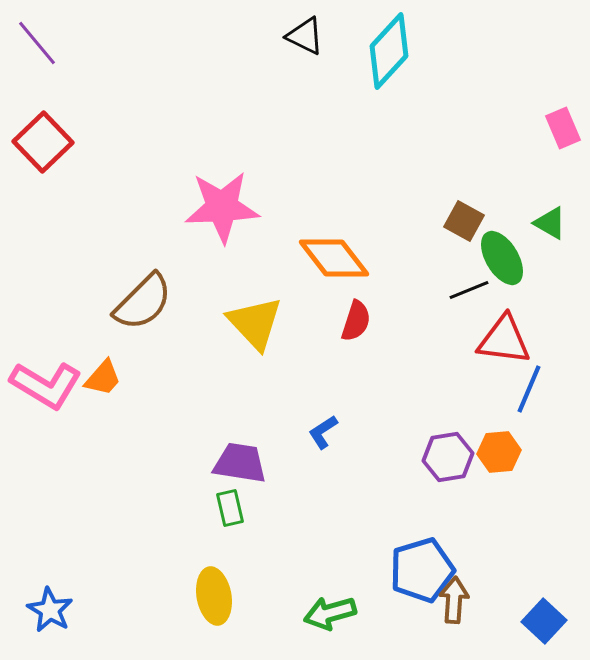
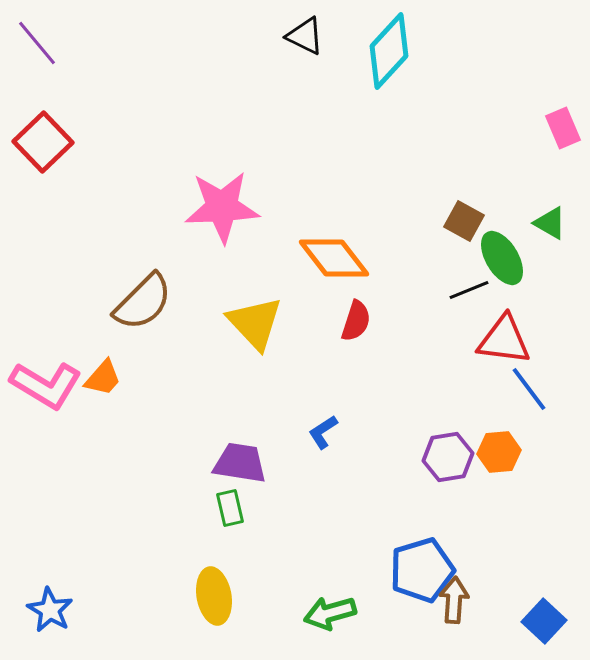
blue line: rotated 60 degrees counterclockwise
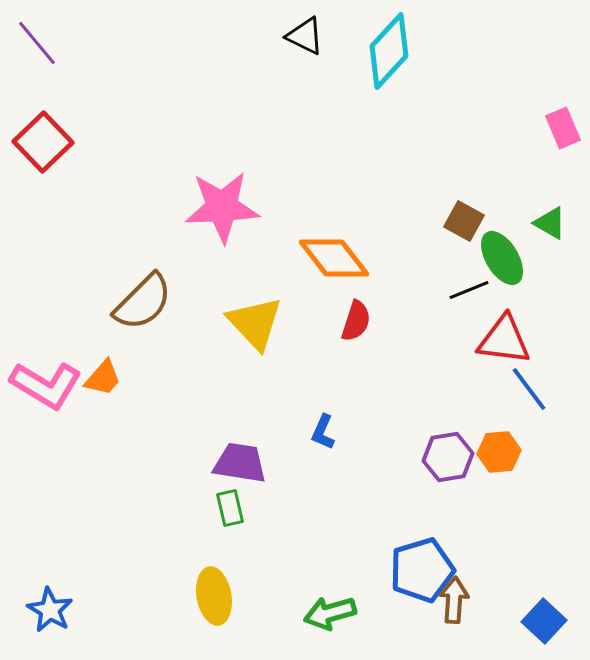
blue L-shape: rotated 33 degrees counterclockwise
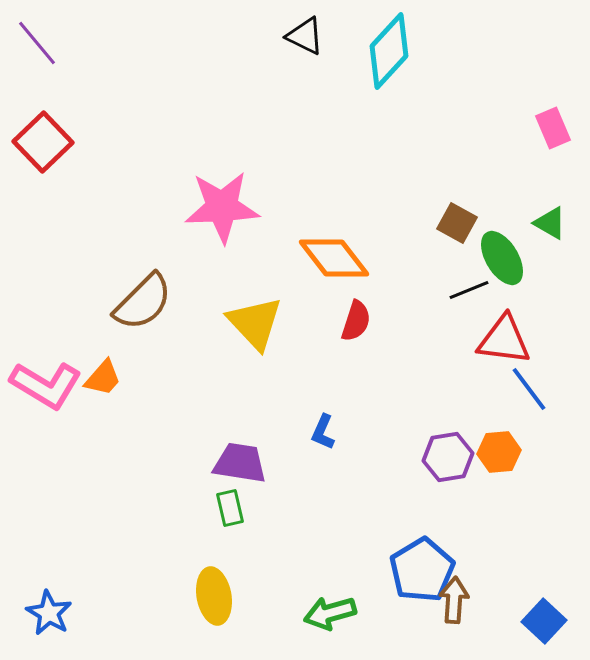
pink rectangle: moved 10 px left
brown square: moved 7 px left, 2 px down
blue pentagon: rotated 14 degrees counterclockwise
blue star: moved 1 px left, 3 px down
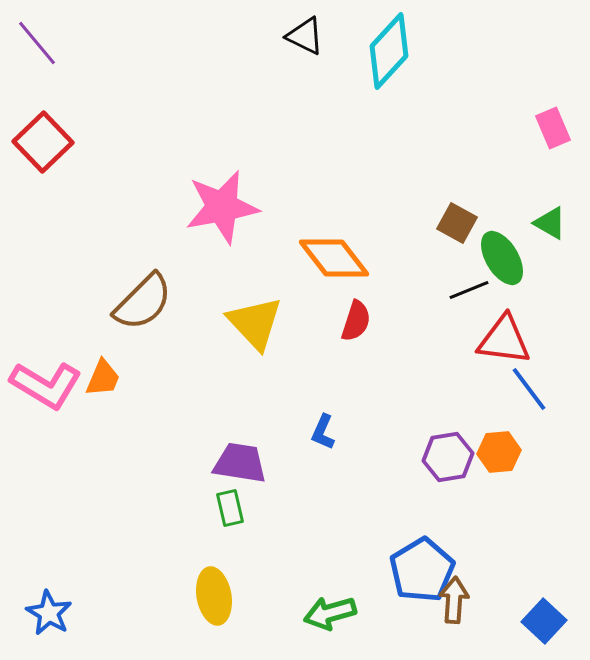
pink star: rotated 8 degrees counterclockwise
orange trapezoid: rotated 18 degrees counterclockwise
